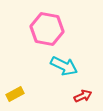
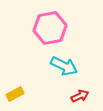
pink hexagon: moved 3 px right, 1 px up; rotated 20 degrees counterclockwise
red arrow: moved 3 px left
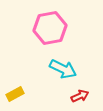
cyan arrow: moved 1 px left, 3 px down
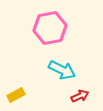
cyan arrow: moved 1 px left, 1 px down
yellow rectangle: moved 1 px right, 1 px down
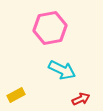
red arrow: moved 1 px right, 3 px down
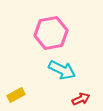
pink hexagon: moved 1 px right, 5 px down
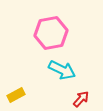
red arrow: rotated 24 degrees counterclockwise
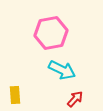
yellow rectangle: moved 1 px left; rotated 66 degrees counterclockwise
red arrow: moved 6 px left
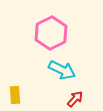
pink hexagon: rotated 16 degrees counterclockwise
